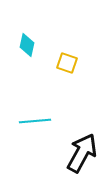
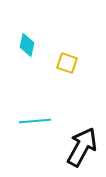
black arrow: moved 6 px up
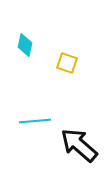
cyan diamond: moved 2 px left
black arrow: moved 3 px left, 2 px up; rotated 78 degrees counterclockwise
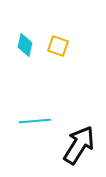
yellow square: moved 9 px left, 17 px up
black arrow: rotated 81 degrees clockwise
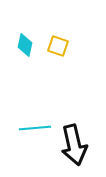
cyan line: moved 7 px down
black arrow: moved 5 px left; rotated 135 degrees clockwise
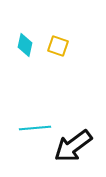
black arrow: moved 1 px left, 1 px down; rotated 66 degrees clockwise
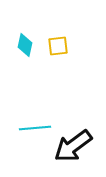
yellow square: rotated 25 degrees counterclockwise
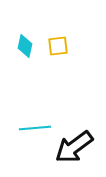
cyan diamond: moved 1 px down
black arrow: moved 1 px right, 1 px down
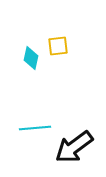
cyan diamond: moved 6 px right, 12 px down
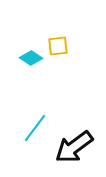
cyan diamond: rotated 70 degrees counterclockwise
cyan line: rotated 48 degrees counterclockwise
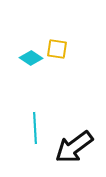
yellow square: moved 1 px left, 3 px down; rotated 15 degrees clockwise
cyan line: rotated 40 degrees counterclockwise
